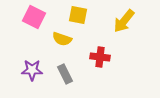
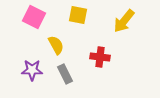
yellow semicircle: moved 6 px left, 6 px down; rotated 138 degrees counterclockwise
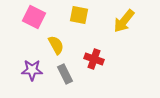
yellow square: moved 1 px right
red cross: moved 6 px left, 2 px down; rotated 12 degrees clockwise
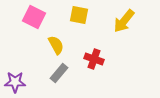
purple star: moved 17 px left, 12 px down
gray rectangle: moved 6 px left, 1 px up; rotated 66 degrees clockwise
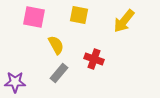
pink square: rotated 15 degrees counterclockwise
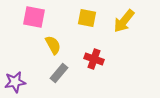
yellow square: moved 8 px right, 3 px down
yellow semicircle: moved 3 px left
purple star: rotated 10 degrees counterclockwise
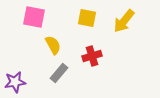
red cross: moved 2 px left, 3 px up; rotated 36 degrees counterclockwise
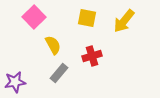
pink square: rotated 35 degrees clockwise
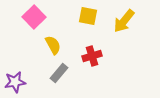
yellow square: moved 1 px right, 2 px up
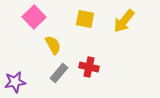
yellow square: moved 3 px left, 3 px down
red cross: moved 3 px left, 11 px down; rotated 30 degrees clockwise
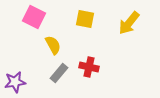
pink square: rotated 20 degrees counterclockwise
yellow arrow: moved 5 px right, 2 px down
